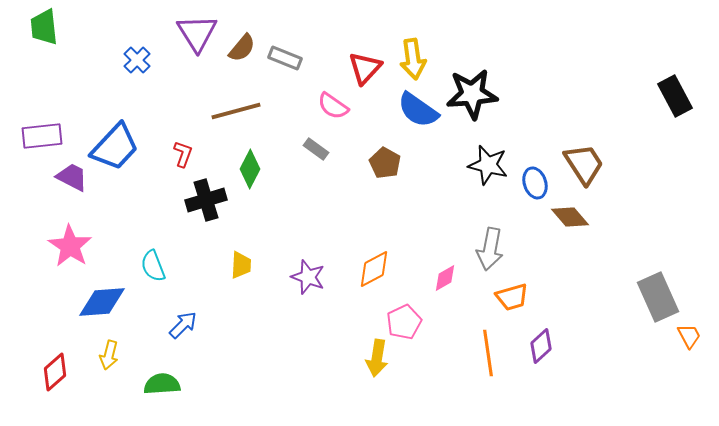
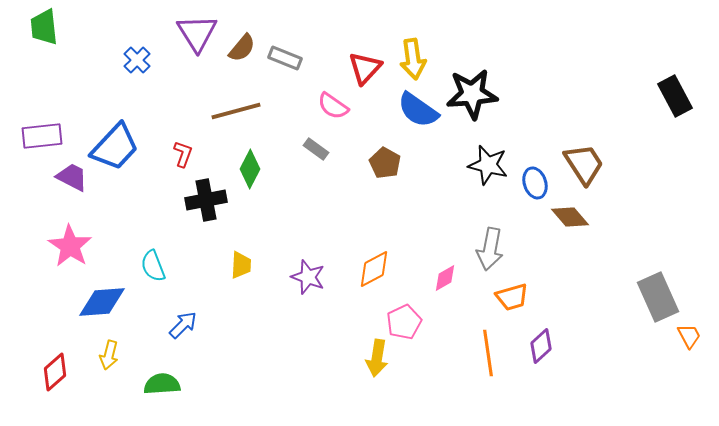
black cross at (206, 200): rotated 6 degrees clockwise
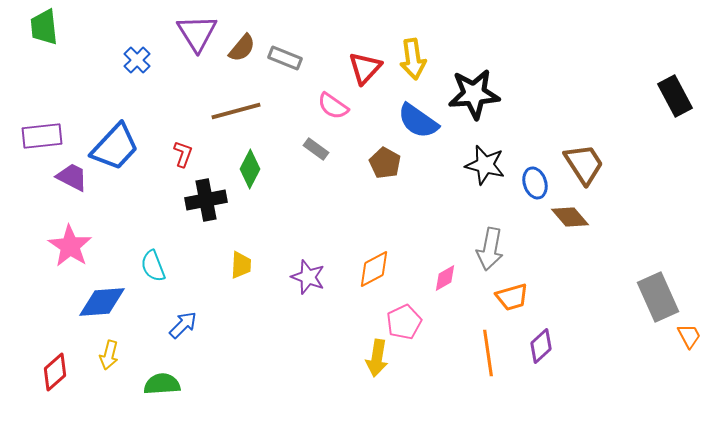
black star at (472, 94): moved 2 px right
blue semicircle at (418, 110): moved 11 px down
black star at (488, 165): moved 3 px left
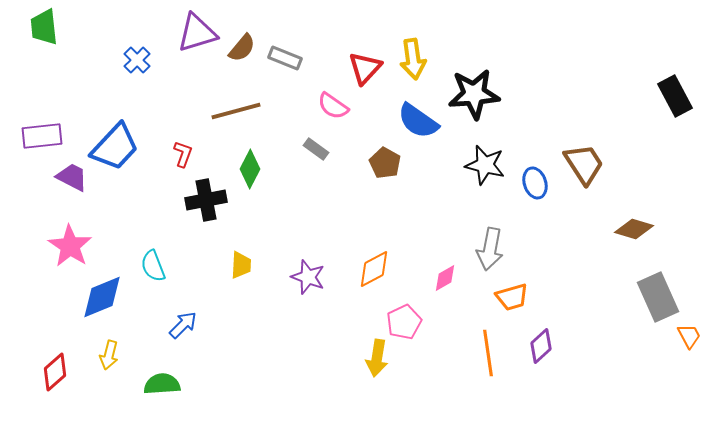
purple triangle at (197, 33): rotated 45 degrees clockwise
brown diamond at (570, 217): moved 64 px right, 12 px down; rotated 33 degrees counterclockwise
blue diamond at (102, 302): moved 5 px up; rotated 18 degrees counterclockwise
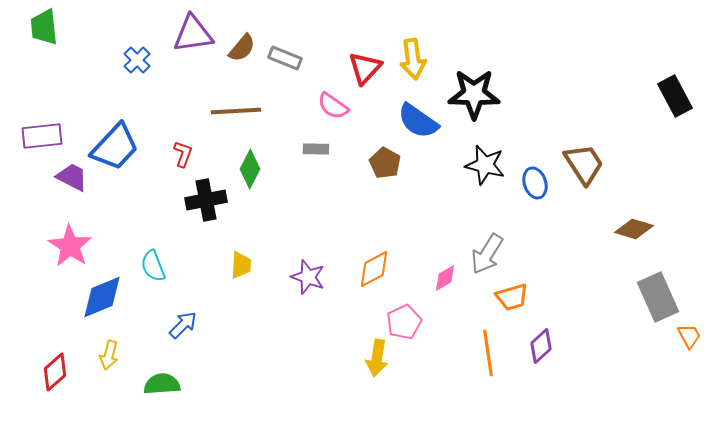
purple triangle at (197, 33): moved 4 px left, 1 px down; rotated 9 degrees clockwise
black star at (474, 94): rotated 6 degrees clockwise
brown line at (236, 111): rotated 12 degrees clockwise
gray rectangle at (316, 149): rotated 35 degrees counterclockwise
gray arrow at (490, 249): moved 3 px left, 5 px down; rotated 21 degrees clockwise
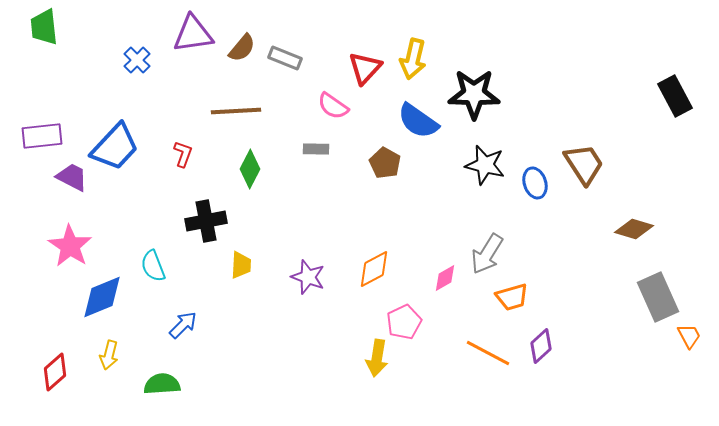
yellow arrow at (413, 59): rotated 21 degrees clockwise
black cross at (206, 200): moved 21 px down
orange line at (488, 353): rotated 54 degrees counterclockwise
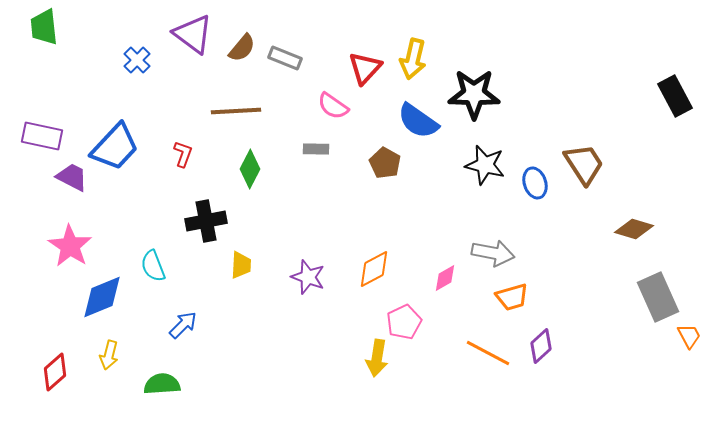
purple triangle at (193, 34): rotated 45 degrees clockwise
purple rectangle at (42, 136): rotated 18 degrees clockwise
gray arrow at (487, 254): moved 6 px right, 1 px up; rotated 111 degrees counterclockwise
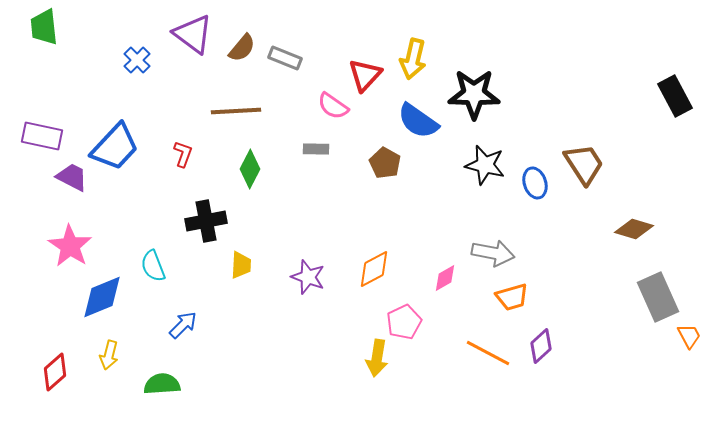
red triangle at (365, 68): moved 7 px down
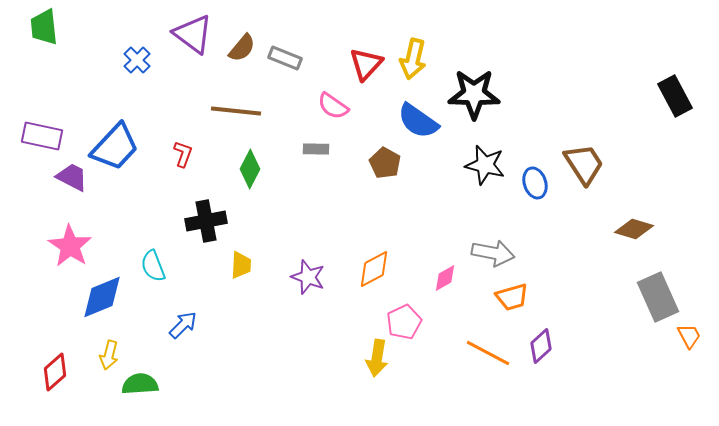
red triangle at (365, 75): moved 1 px right, 11 px up
brown line at (236, 111): rotated 9 degrees clockwise
green semicircle at (162, 384): moved 22 px left
